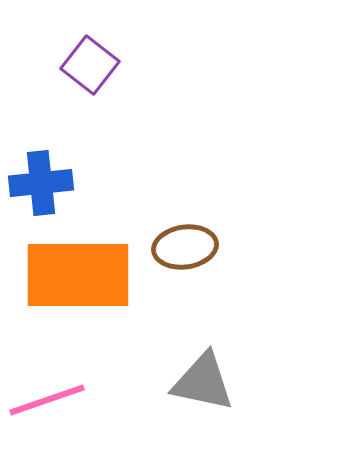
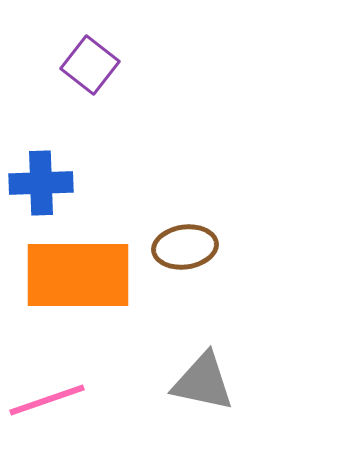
blue cross: rotated 4 degrees clockwise
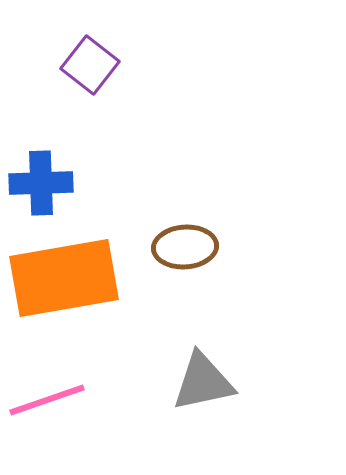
brown ellipse: rotated 4 degrees clockwise
orange rectangle: moved 14 px left, 3 px down; rotated 10 degrees counterclockwise
gray triangle: rotated 24 degrees counterclockwise
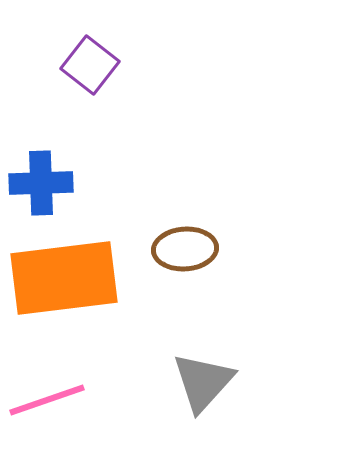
brown ellipse: moved 2 px down
orange rectangle: rotated 3 degrees clockwise
gray triangle: rotated 36 degrees counterclockwise
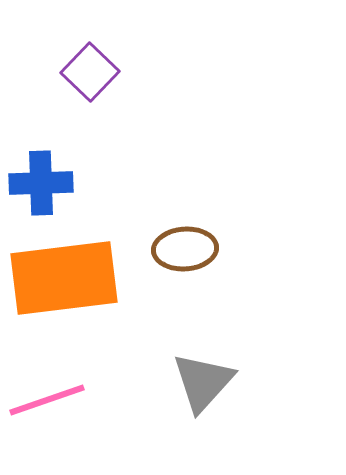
purple square: moved 7 px down; rotated 6 degrees clockwise
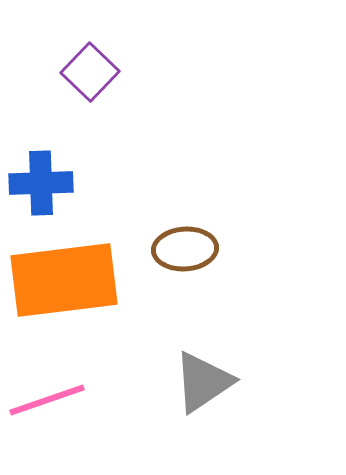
orange rectangle: moved 2 px down
gray triangle: rotated 14 degrees clockwise
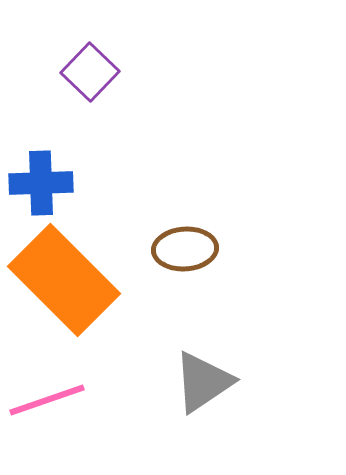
orange rectangle: rotated 52 degrees clockwise
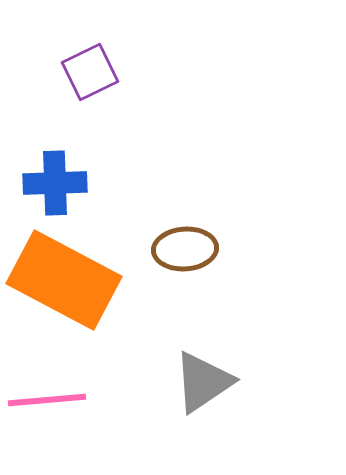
purple square: rotated 20 degrees clockwise
blue cross: moved 14 px right
orange rectangle: rotated 17 degrees counterclockwise
pink line: rotated 14 degrees clockwise
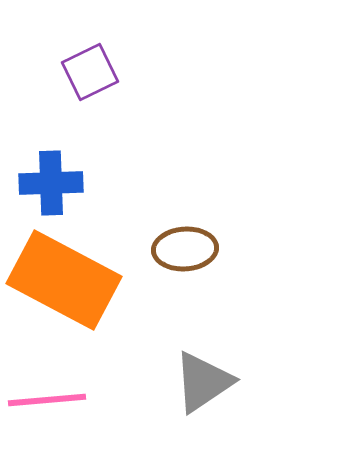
blue cross: moved 4 px left
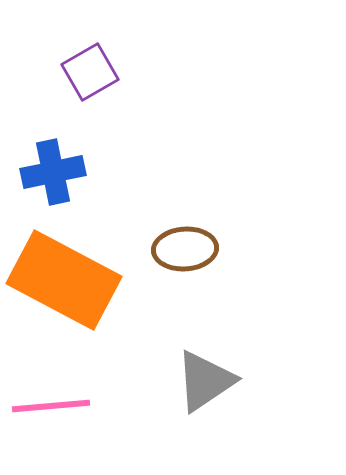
purple square: rotated 4 degrees counterclockwise
blue cross: moved 2 px right, 11 px up; rotated 10 degrees counterclockwise
gray triangle: moved 2 px right, 1 px up
pink line: moved 4 px right, 6 px down
